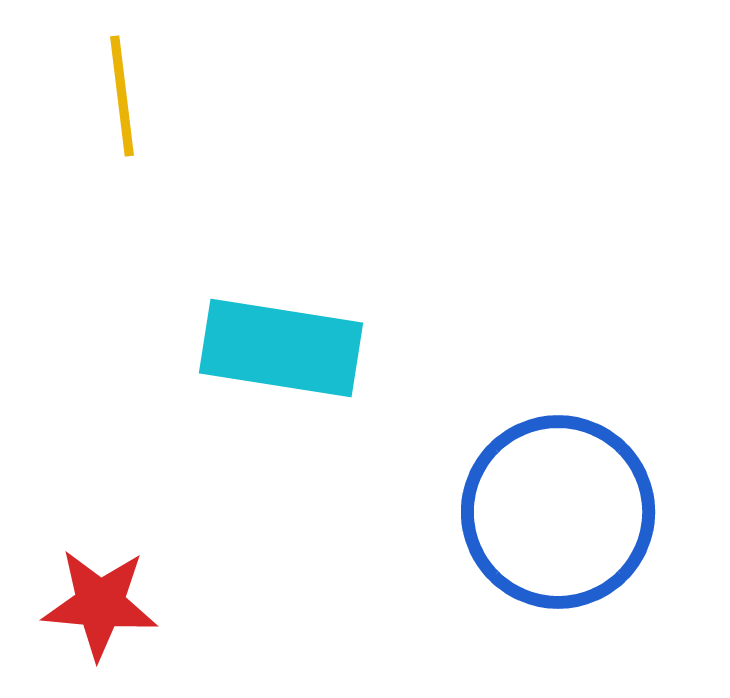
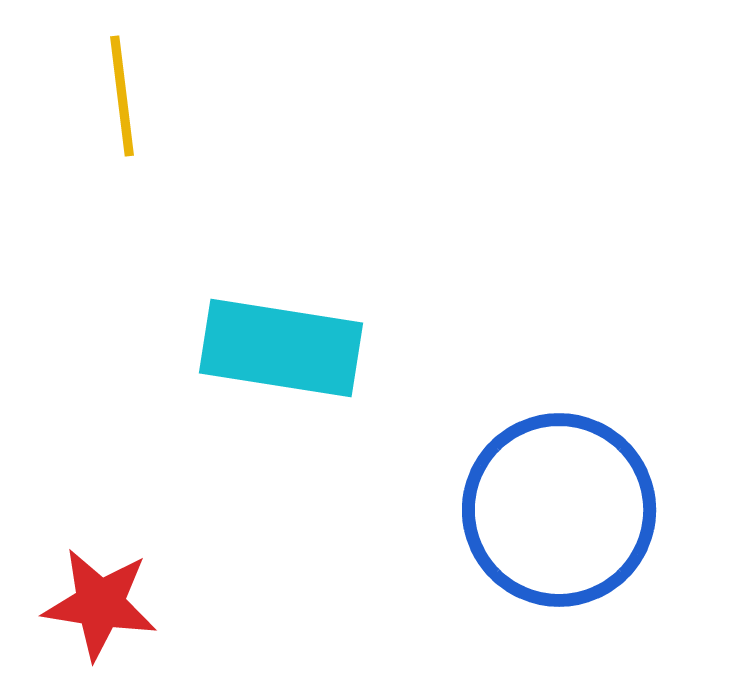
blue circle: moved 1 px right, 2 px up
red star: rotated 4 degrees clockwise
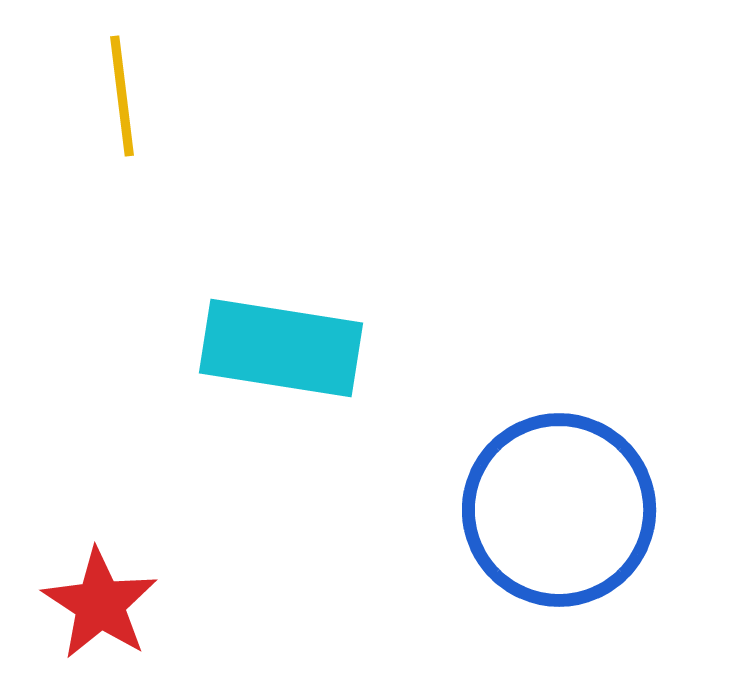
red star: rotated 24 degrees clockwise
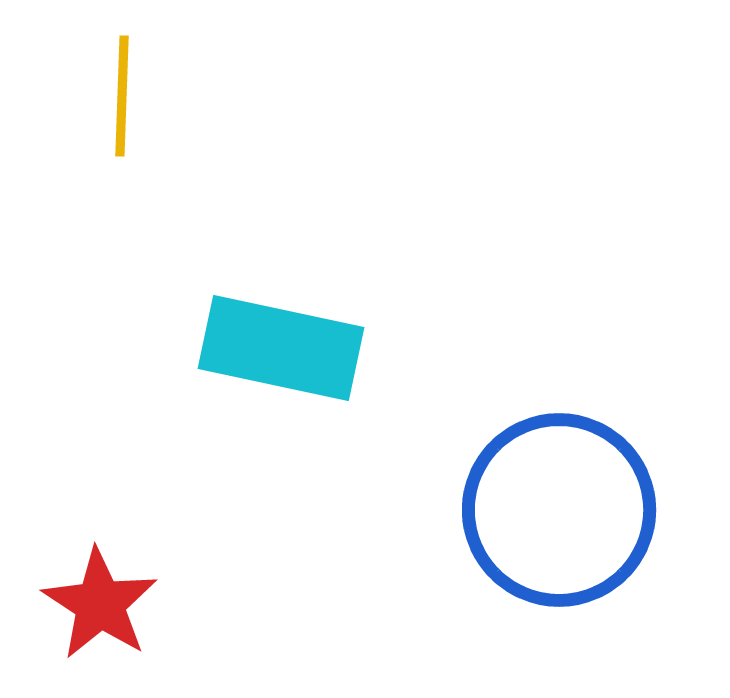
yellow line: rotated 9 degrees clockwise
cyan rectangle: rotated 3 degrees clockwise
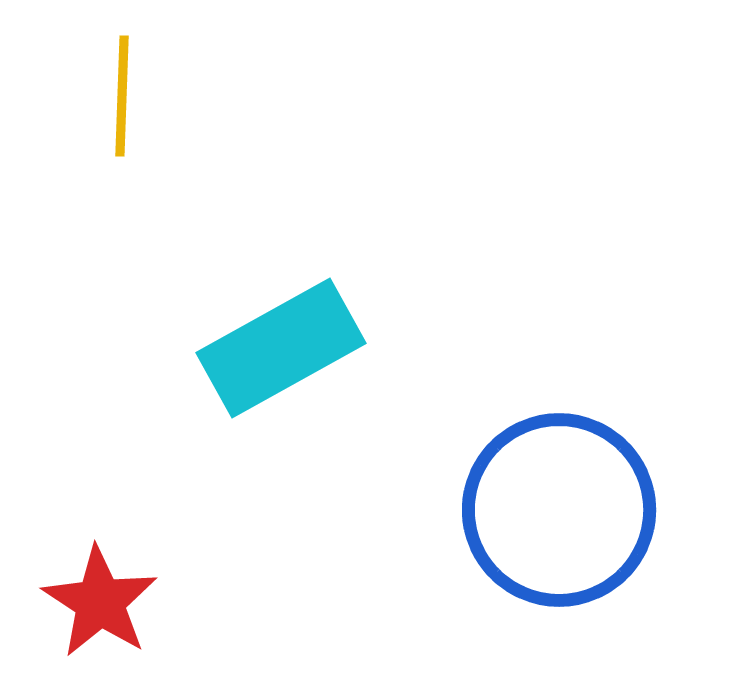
cyan rectangle: rotated 41 degrees counterclockwise
red star: moved 2 px up
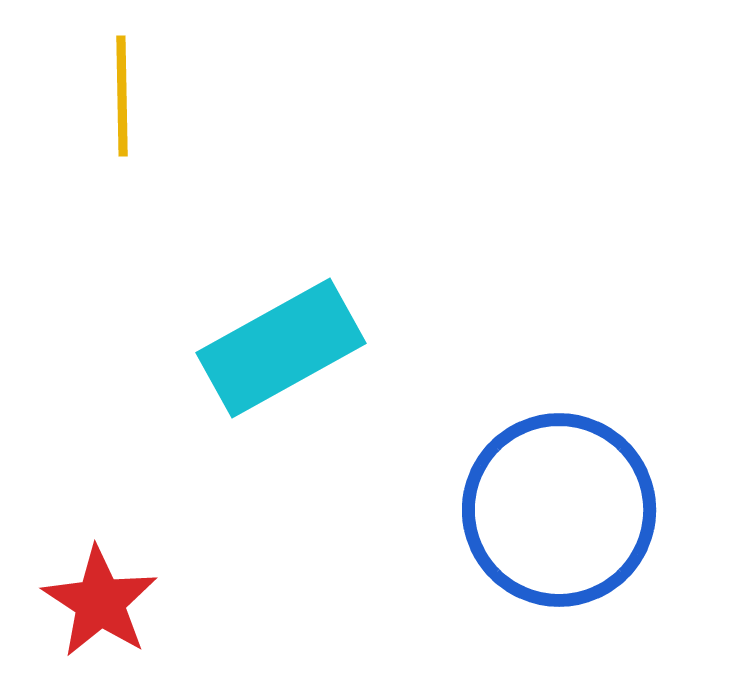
yellow line: rotated 3 degrees counterclockwise
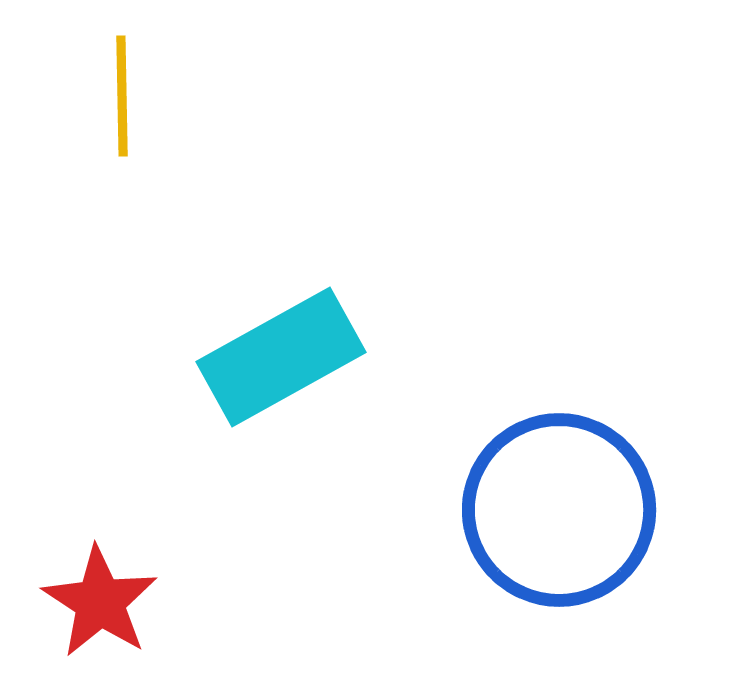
cyan rectangle: moved 9 px down
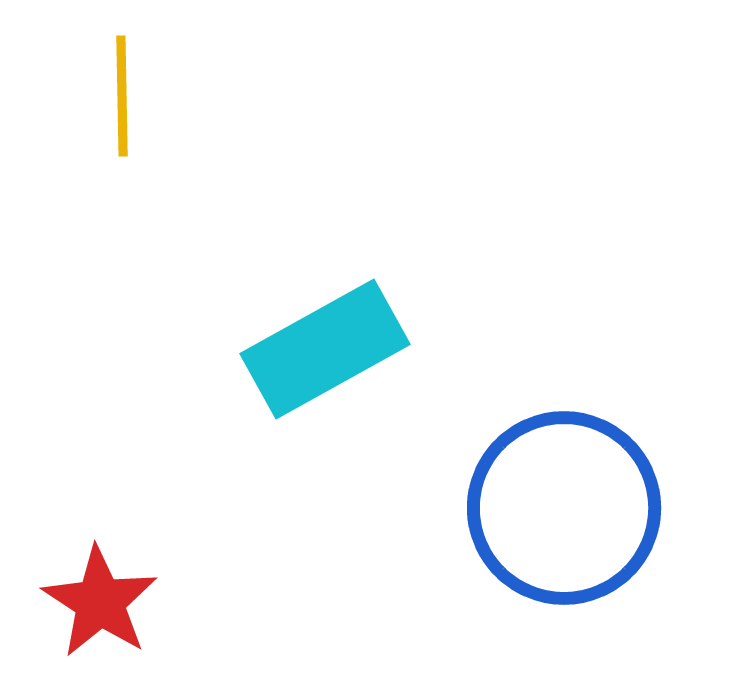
cyan rectangle: moved 44 px right, 8 px up
blue circle: moved 5 px right, 2 px up
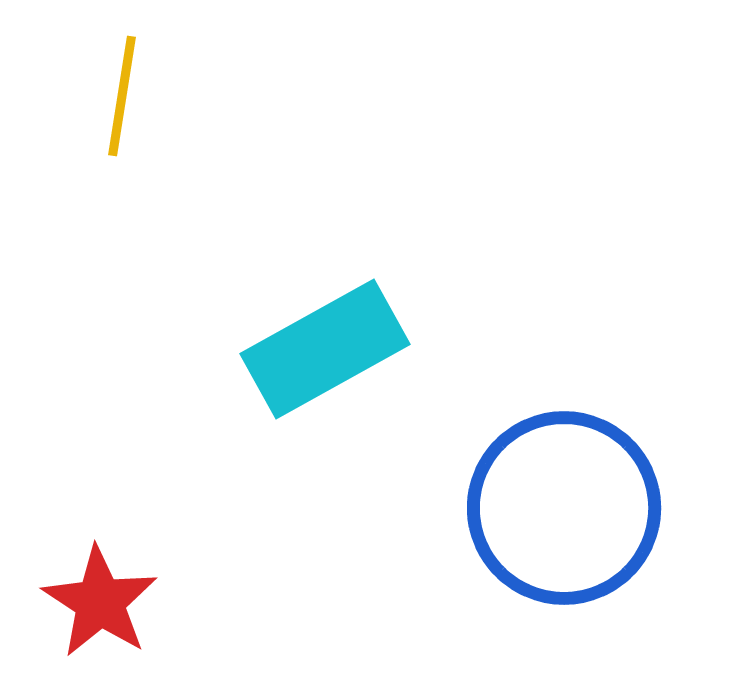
yellow line: rotated 10 degrees clockwise
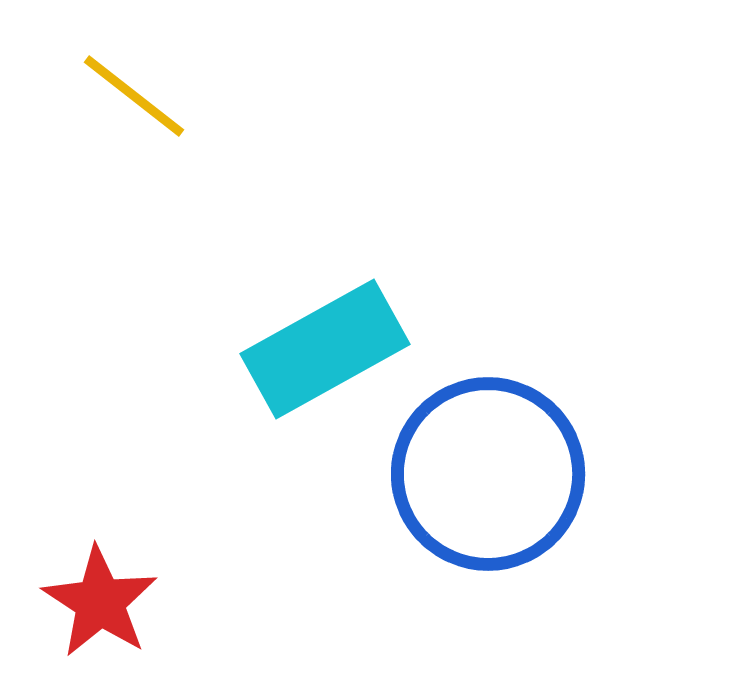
yellow line: moved 12 px right; rotated 61 degrees counterclockwise
blue circle: moved 76 px left, 34 px up
